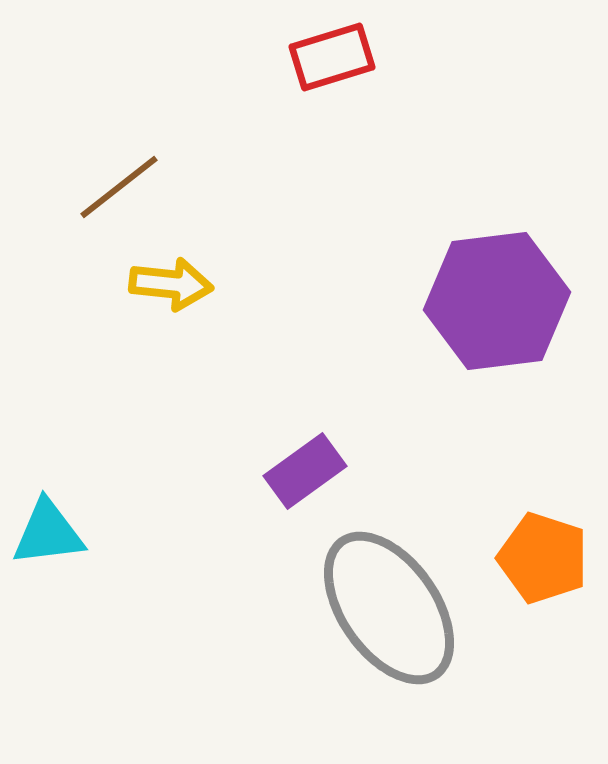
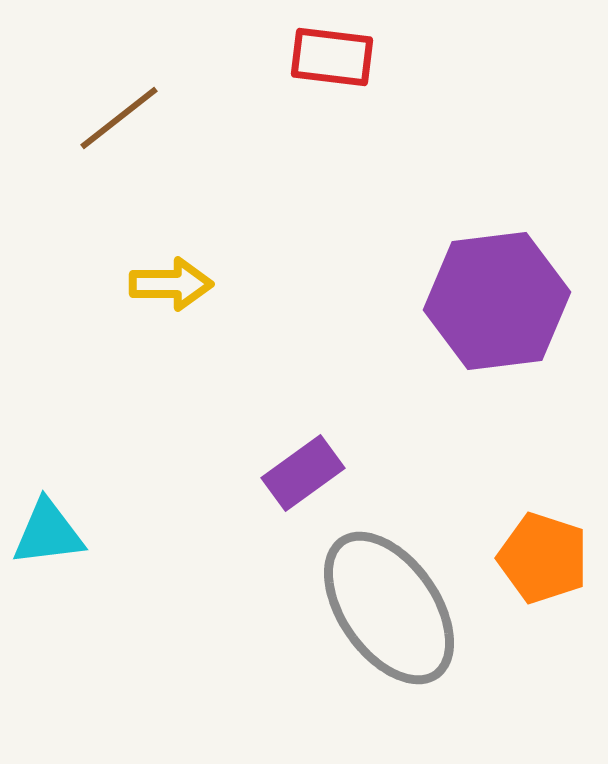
red rectangle: rotated 24 degrees clockwise
brown line: moved 69 px up
yellow arrow: rotated 6 degrees counterclockwise
purple rectangle: moved 2 px left, 2 px down
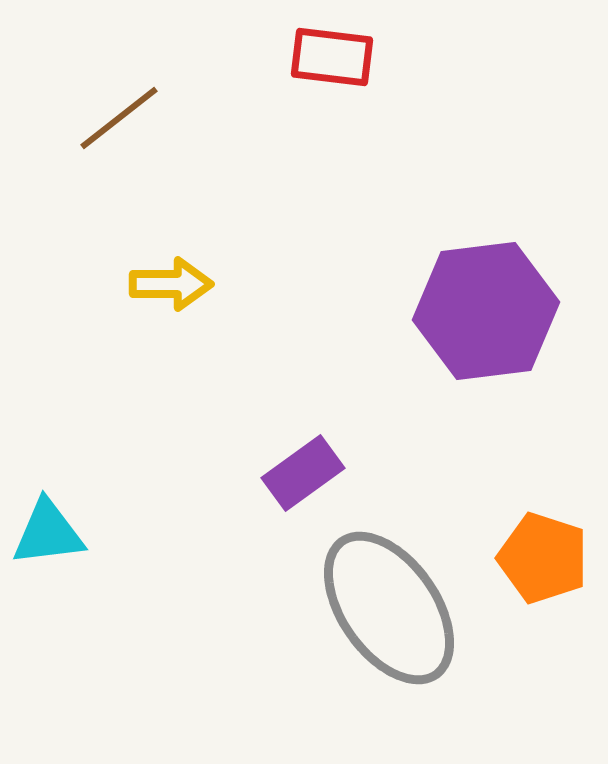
purple hexagon: moved 11 px left, 10 px down
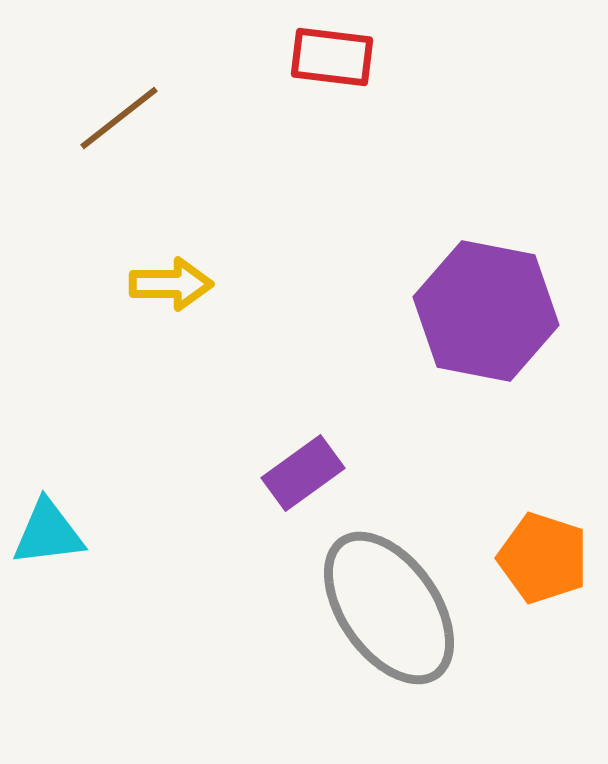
purple hexagon: rotated 18 degrees clockwise
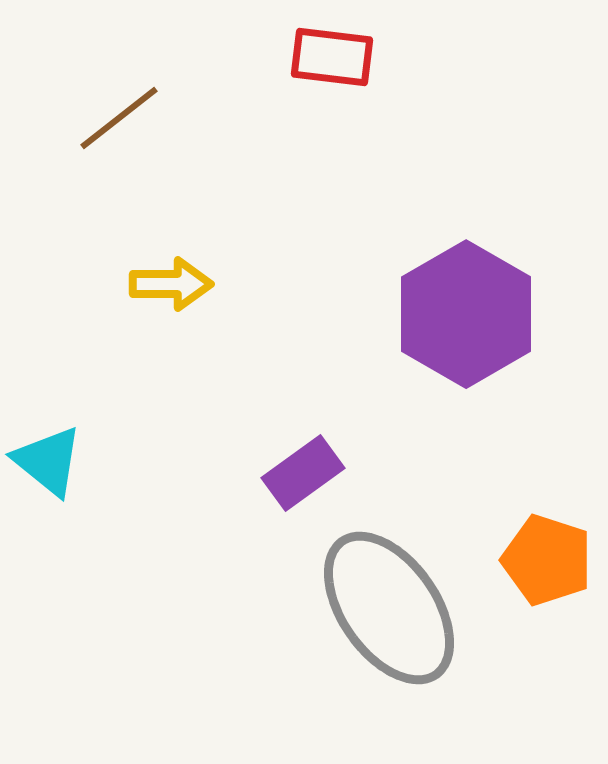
purple hexagon: moved 20 px left, 3 px down; rotated 19 degrees clockwise
cyan triangle: moved 72 px up; rotated 46 degrees clockwise
orange pentagon: moved 4 px right, 2 px down
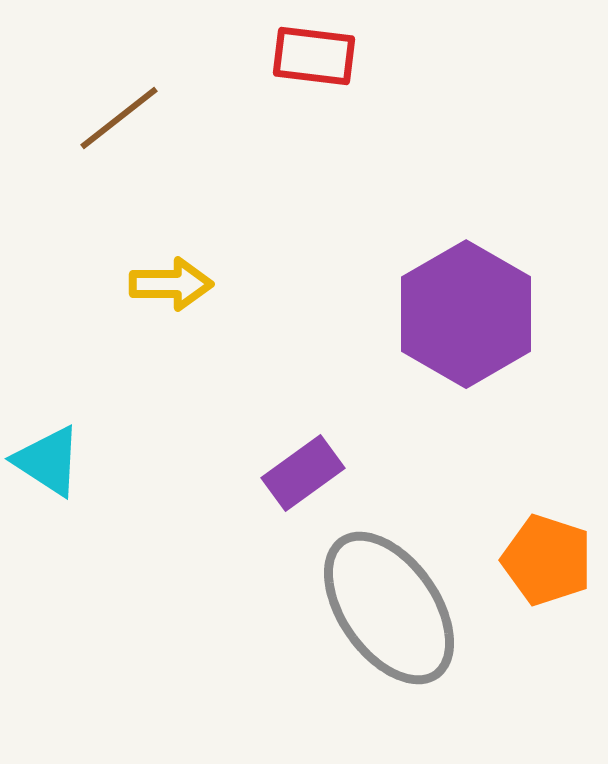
red rectangle: moved 18 px left, 1 px up
cyan triangle: rotated 6 degrees counterclockwise
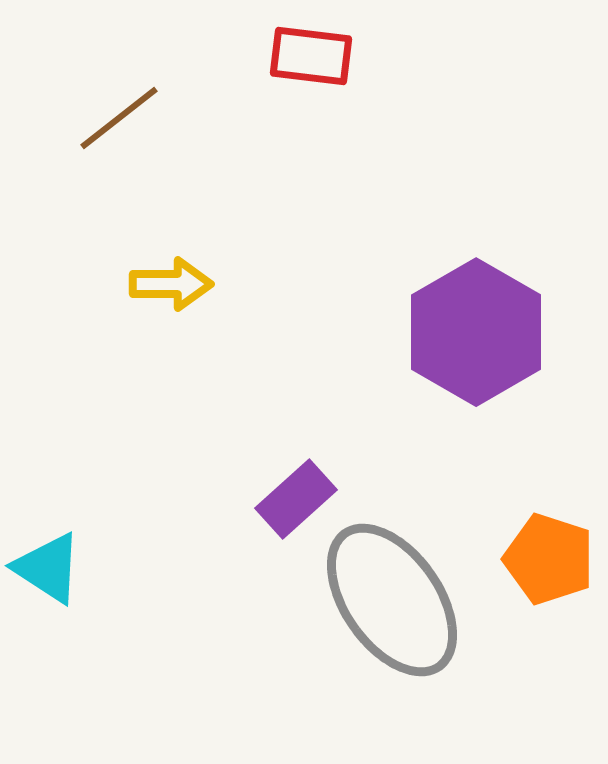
red rectangle: moved 3 px left
purple hexagon: moved 10 px right, 18 px down
cyan triangle: moved 107 px down
purple rectangle: moved 7 px left, 26 px down; rotated 6 degrees counterclockwise
orange pentagon: moved 2 px right, 1 px up
gray ellipse: moved 3 px right, 8 px up
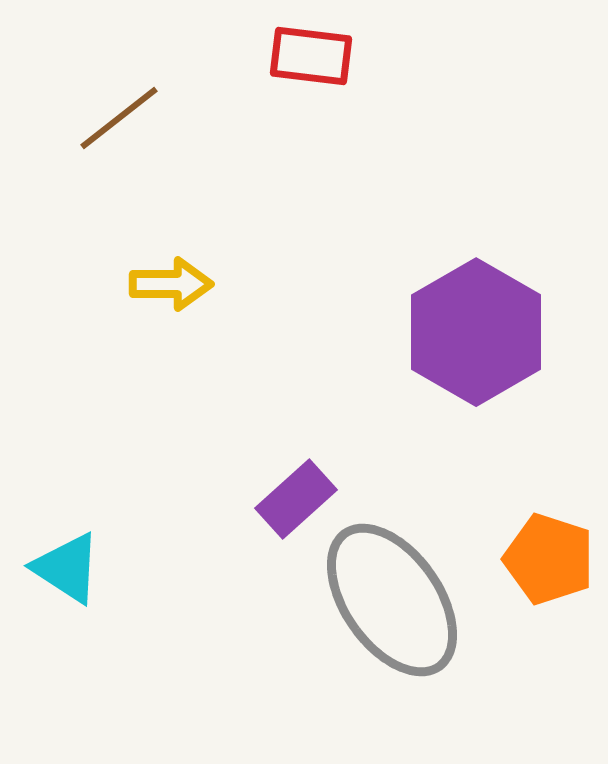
cyan triangle: moved 19 px right
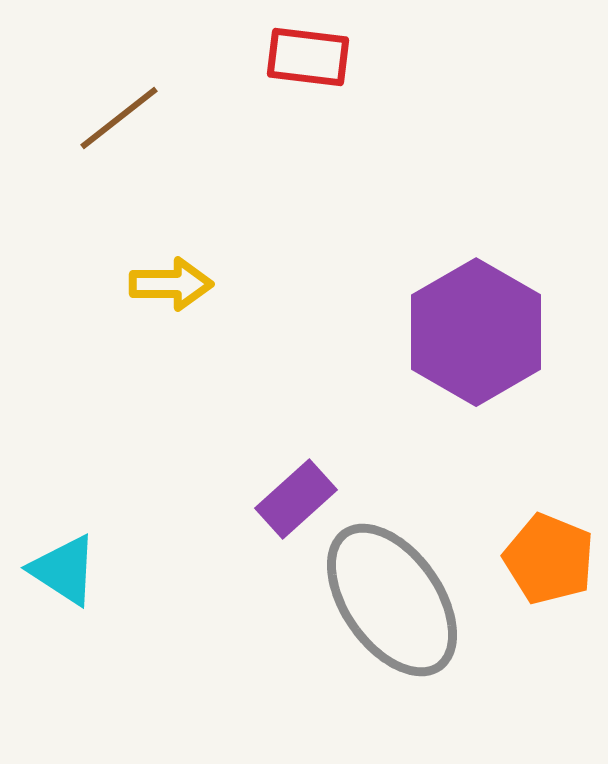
red rectangle: moved 3 px left, 1 px down
orange pentagon: rotated 4 degrees clockwise
cyan triangle: moved 3 px left, 2 px down
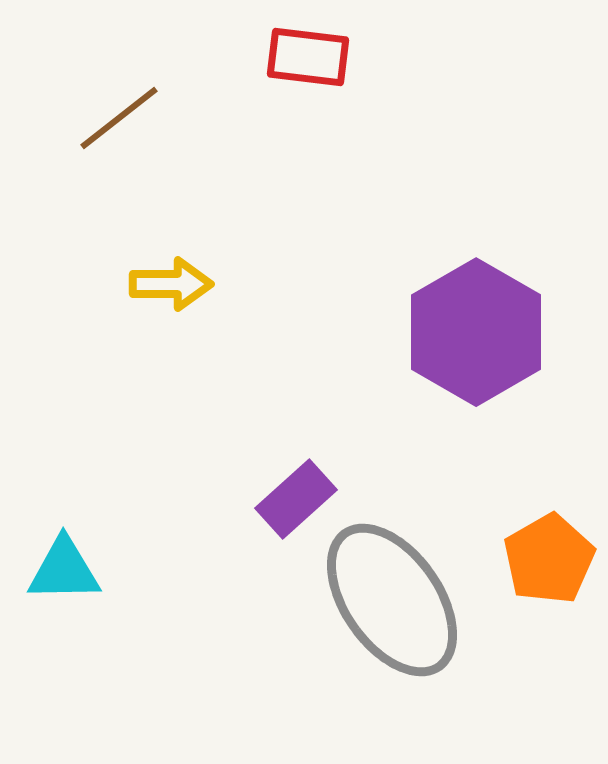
orange pentagon: rotated 20 degrees clockwise
cyan triangle: rotated 34 degrees counterclockwise
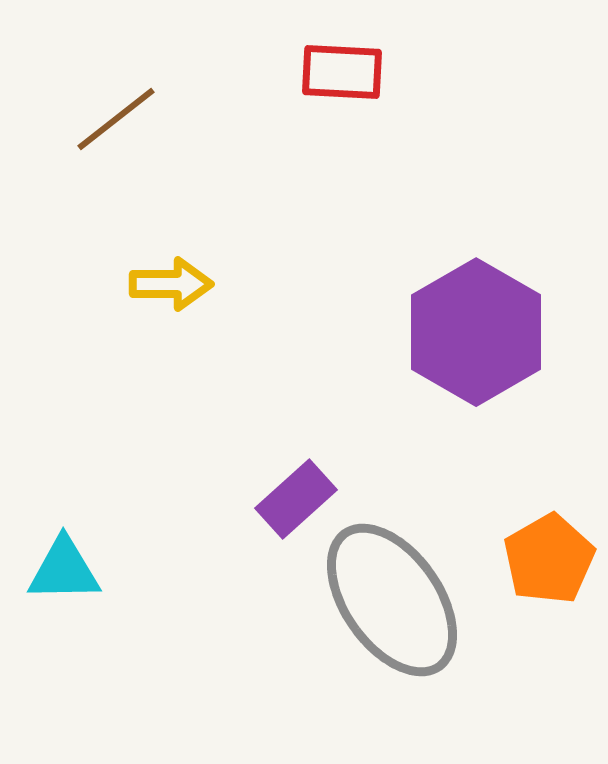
red rectangle: moved 34 px right, 15 px down; rotated 4 degrees counterclockwise
brown line: moved 3 px left, 1 px down
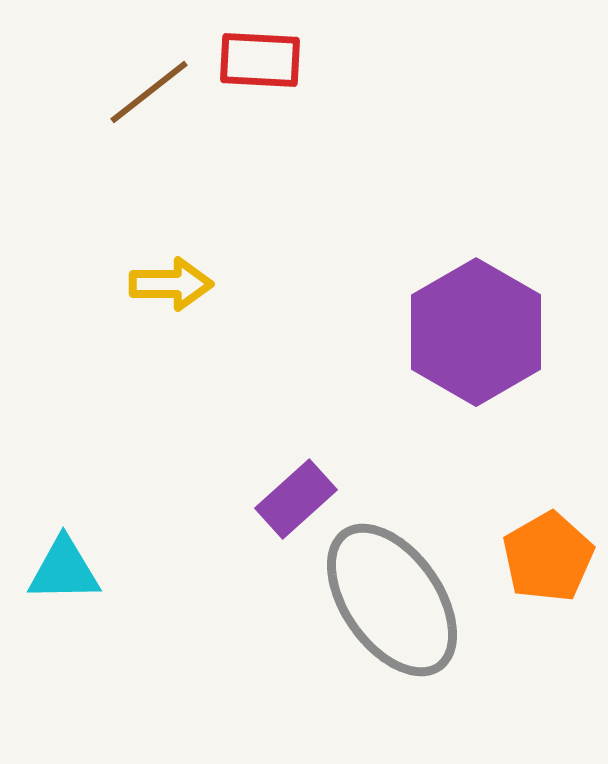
red rectangle: moved 82 px left, 12 px up
brown line: moved 33 px right, 27 px up
orange pentagon: moved 1 px left, 2 px up
